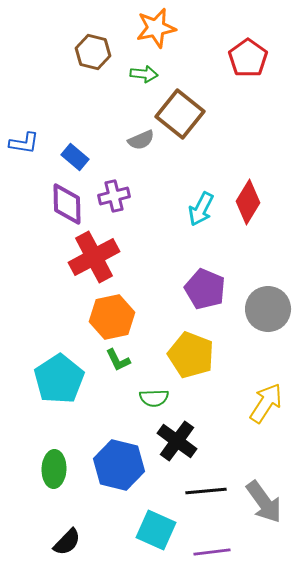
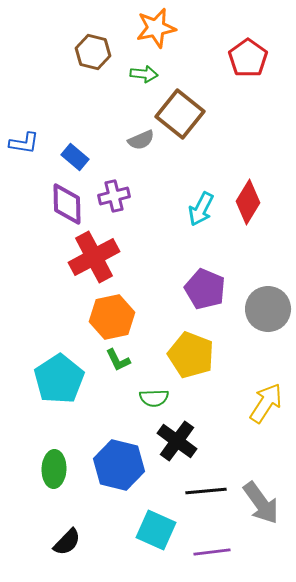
gray arrow: moved 3 px left, 1 px down
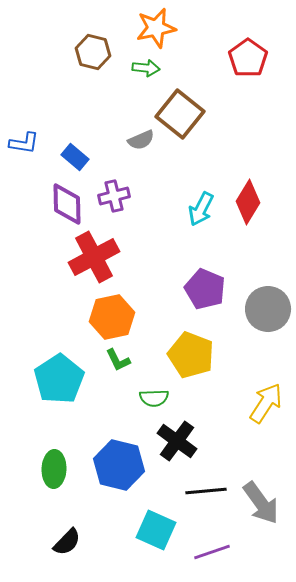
green arrow: moved 2 px right, 6 px up
purple line: rotated 12 degrees counterclockwise
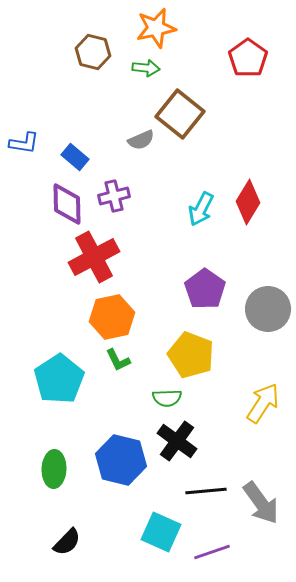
purple pentagon: rotated 12 degrees clockwise
green semicircle: moved 13 px right
yellow arrow: moved 3 px left
blue hexagon: moved 2 px right, 5 px up
cyan square: moved 5 px right, 2 px down
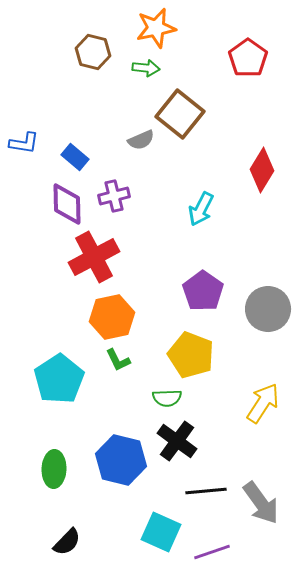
red diamond: moved 14 px right, 32 px up
purple pentagon: moved 2 px left, 2 px down
